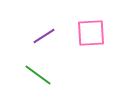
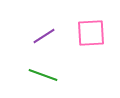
green line: moved 5 px right; rotated 16 degrees counterclockwise
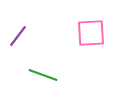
purple line: moved 26 px left; rotated 20 degrees counterclockwise
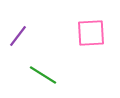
green line: rotated 12 degrees clockwise
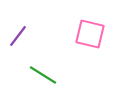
pink square: moved 1 px left, 1 px down; rotated 16 degrees clockwise
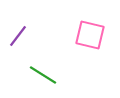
pink square: moved 1 px down
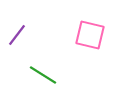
purple line: moved 1 px left, 1 px up
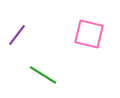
pink square: moved 1 px left, 1 px up
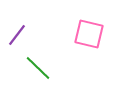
green line: moved 5 px left, 7 px up; rotated 12 degrees clockwise
